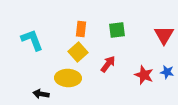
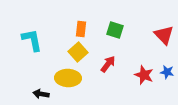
green square: moved 2 px left; rotated 24 degrees clockwise
red triangle: rotated 15 degrees counterclockwise
cyan L-shape: rotated 10 degrees clockwise
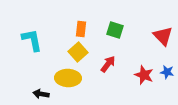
red triangle: moved 1 px left, 1 px down
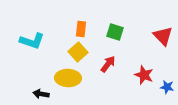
green square: moved 2 px down
cyan L-shape: moved 1 px down; rotated 120 degrees clockwise
blue star: moved 15 px down
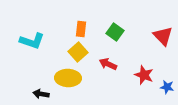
green square: rotated 18 degrees clockwise
red arrow: rotated 102 degrees counterclockwise
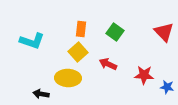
red triangle: moved 1 px right, 4 px up
red star: rotated 18 degrees counterclockwise
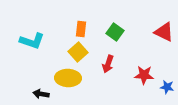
red triangle: rotated 20 degrees counterclockwise
red arrow: rotated 96 degrees counterclockwise
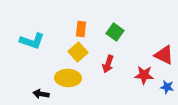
red triangle: moved 23 px down
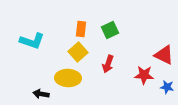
green square: moved 5 px left, 2 px up; rotated 30 degrees clockwise
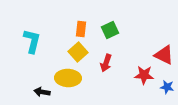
cyan L-shape: rotated 95 degrees counterclockwise
red arrow: moved 2 px left, 1 px up
black arrow: moved 1 px right, 2 px up
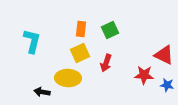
yellow square: moved 2 px right, 1 px down; rotated 18 degrees clockwise
blue star: moved 2 px up
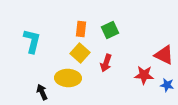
yellow square: rotated 24 degrees counterclockwise
black arrow: rotated 56 degrees clockwise
